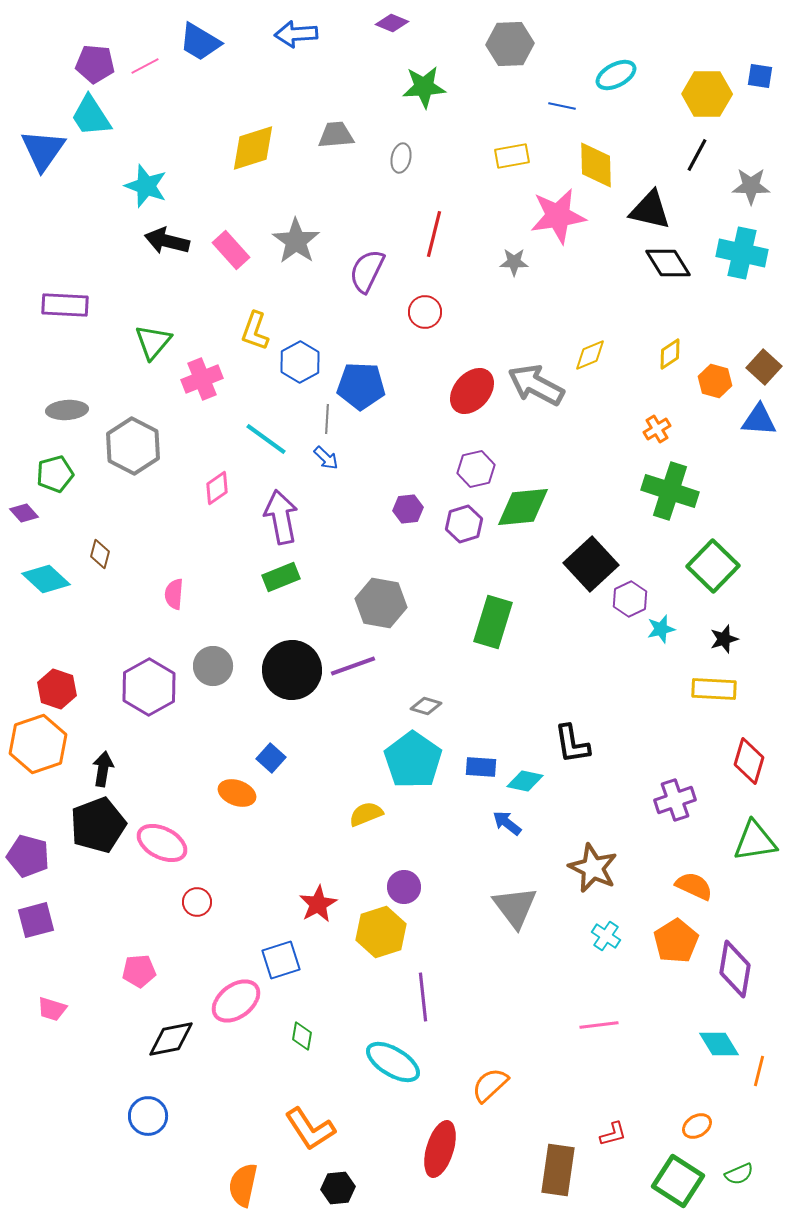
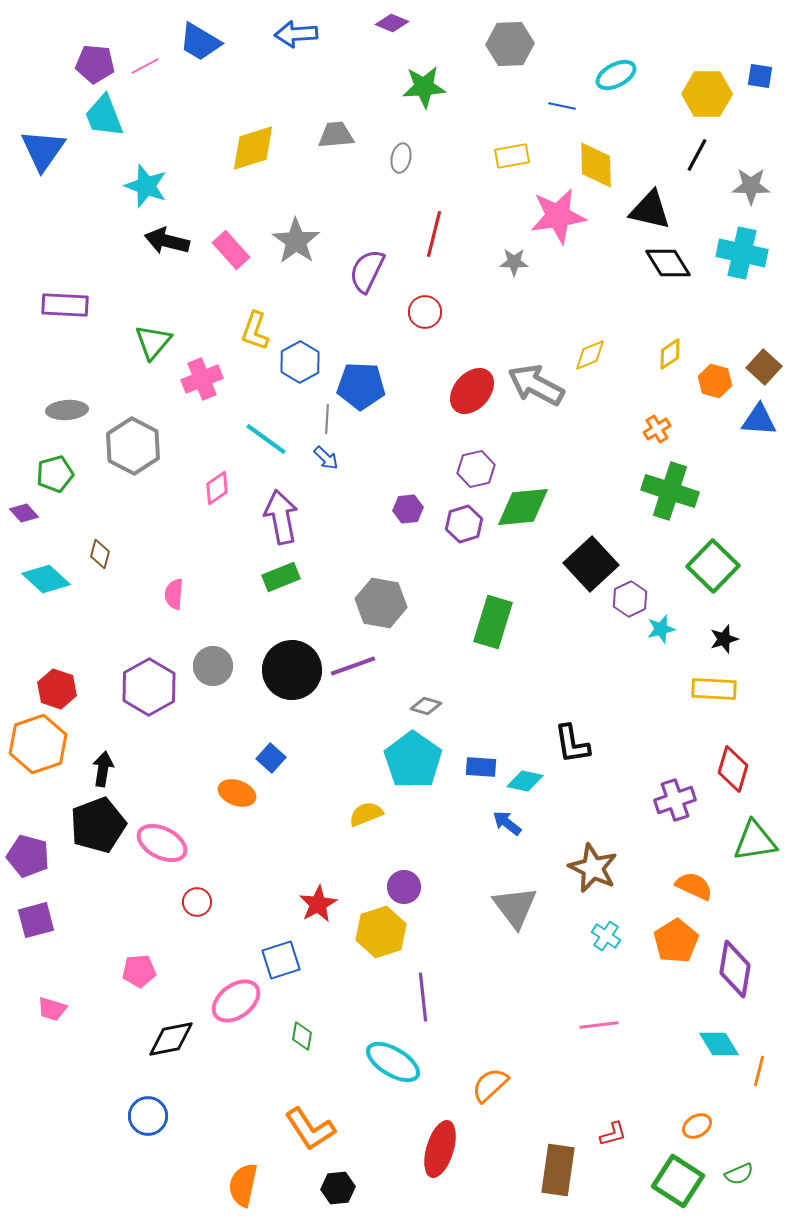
cyan trapezoid at (91, 116): moved 13 px right; rotated 12 degrees clockwise
red diamond at (749, 761): moved 16 px left, 8 px down
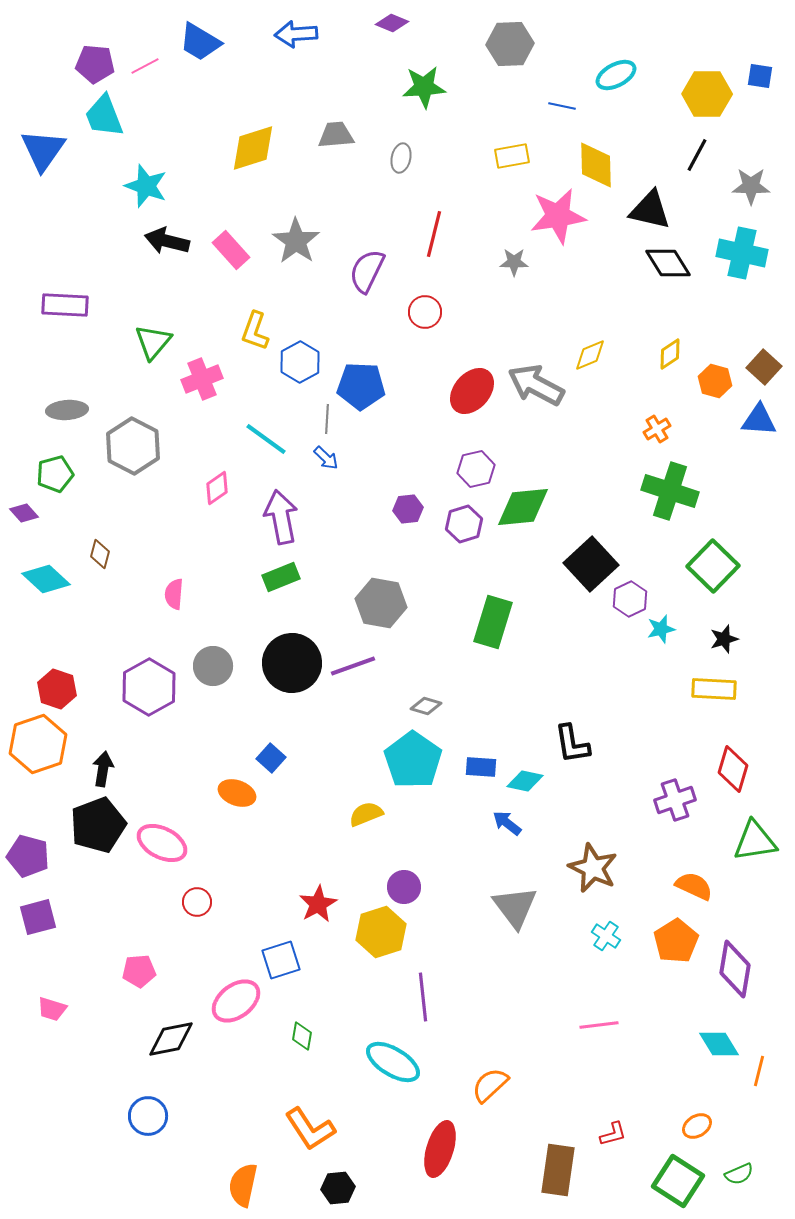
black circle at (292, 670): moved 7 px up
purple square at (36, 920): moved 2 px right, 3 px up
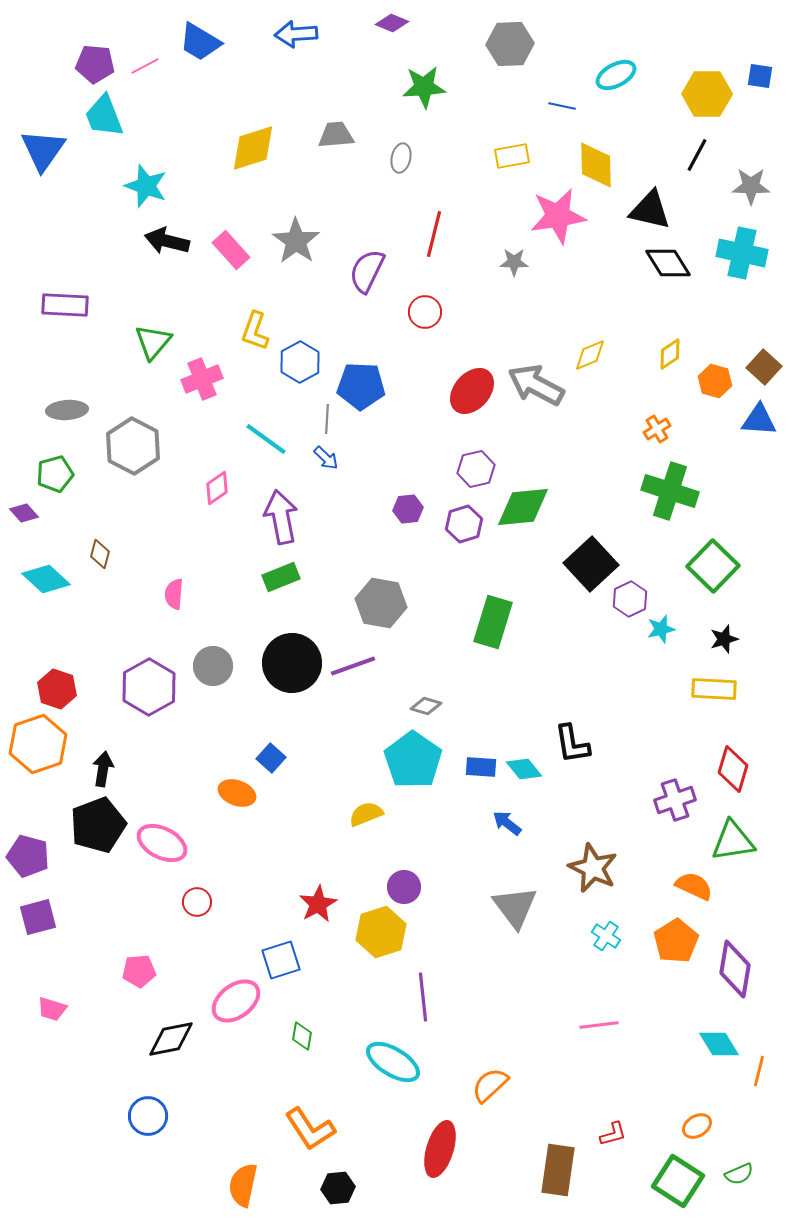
cyan diamond at (525, 781): moved 1 px left, 12 px up; rotated 39 degrees clockwise
green triangle at (755, 841): moved 22 px left
